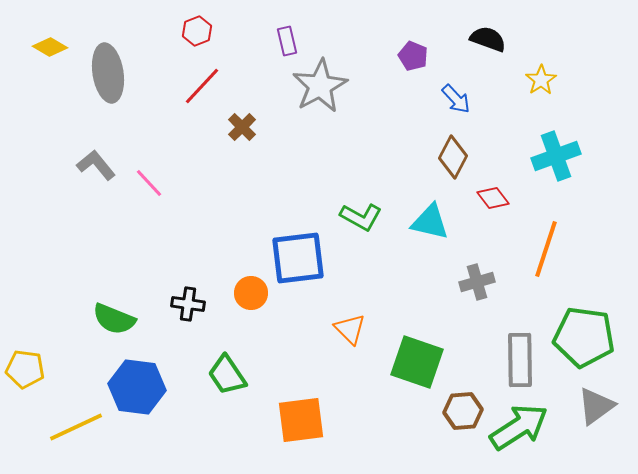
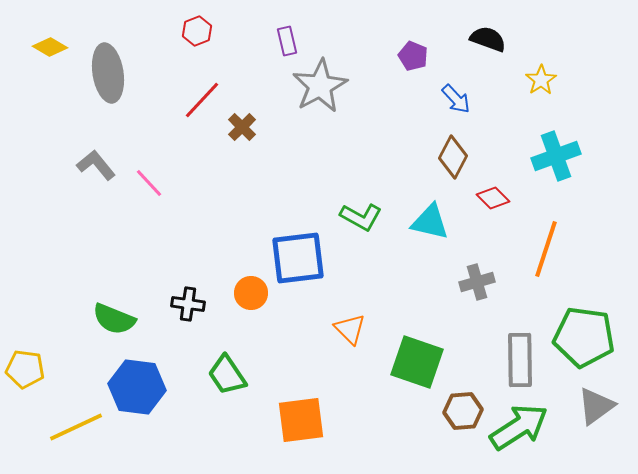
red line: moved 14 px down
red diamond: rotated 8 degrees counterclockwise
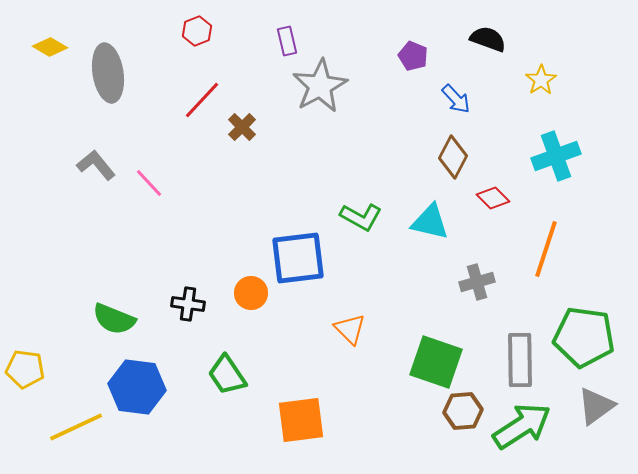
green square: moved 19 px right
green arrow: moved 3 px right, 1 px up
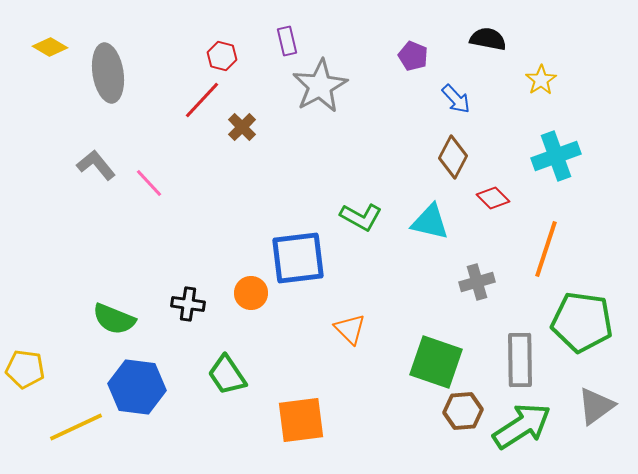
red hexagon: moved 25 px right, 25 px down; rotated 24 degrees counterclockwise
black semicircle: rotated 9 degrees counterclockwise
green pentagon: moved 2 px left, 15 px up
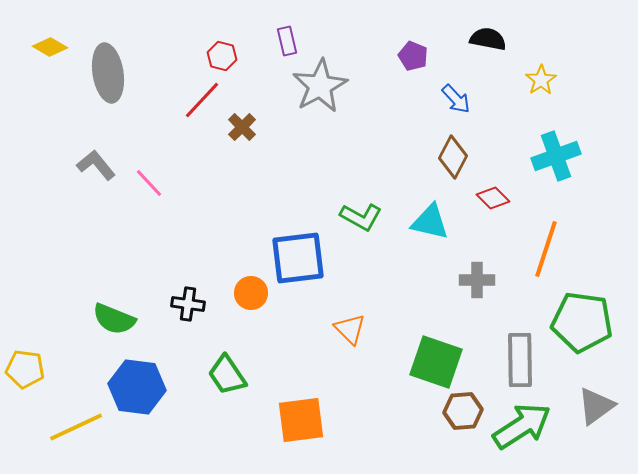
gray cross: moved 2 px up; rotated 16 degrees clockwise
